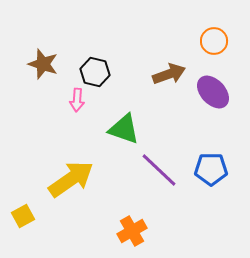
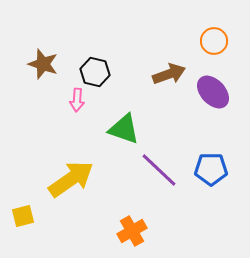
yellow square: rotated 15 degrees clockwise
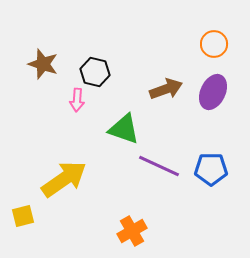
orange circle: moved 3 px down
brown arrow: moved 3 px left, 15 px down
purple ellipse: rotated 68 degrees clockwise
purple line: moved 4 px up; rotated 18 degrees counterclockwise
yellow arrow: moved 7 px left
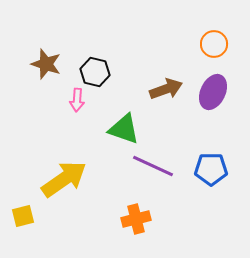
brown star: moved 3 px right
purple line: moved 6 px left
orange cross: moved 4 px right, 12 px up; rotated 16 degrees clockwise
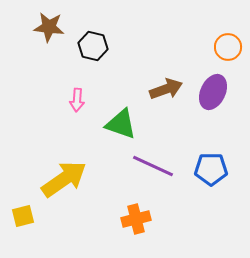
orange circle: moved 14 px right, 3 px down
brown star: moved 3 px right, 37 px up; rotated 12 degrees counterclockwise
black hexagon: moved 2 px left, 26 px up
green triangle: moved 3 px left, 5 px up
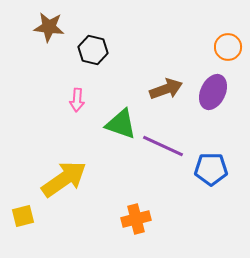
black hexagon: moved 4 px down
purple line: moved 10 px right, 20 px up
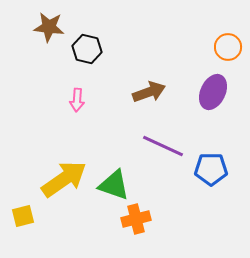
black hexagon: moved 6 px left, 1 px up
brown arrow: moved 17 px left, 3 px down
green triangle: moved 7 px left, 61 px down
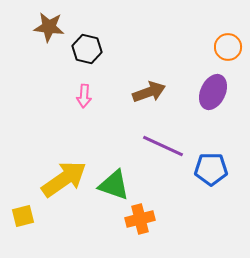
pink arrow: moved 7 px right, 4 px up
orange cross: moved 4 px right
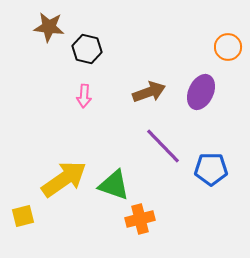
purple ellipse: moved 12 px left
purple line: rotated 21 degrees clockwise
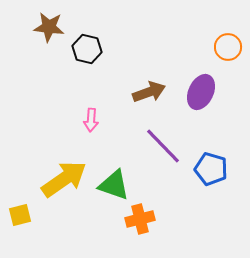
pink arrow: moved 7 px right, 24 px down
blue pentagon: rotated 16 degrees clockwise
yellow square: moved 3 px left, 1 px up
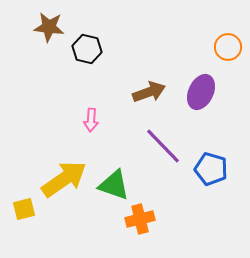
yellow square: moved 4 px right, 6 px up
